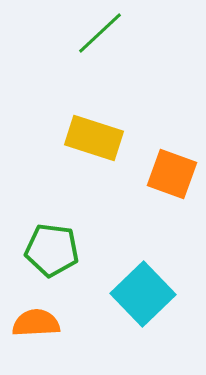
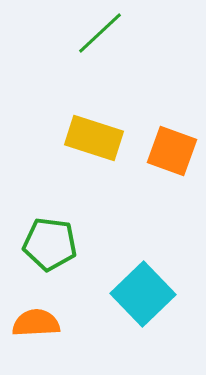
orange square: moved 23 px up
green pentagon: moved 2 px left, 6 px up
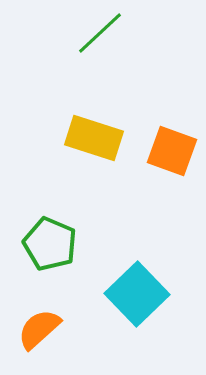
green pentagon: rotated 16 degrees clockwise
cyan square: moved 6 px left
orange semicircle: moved 3 px right, 6 px down; rotated 39 degrees counterclockwise
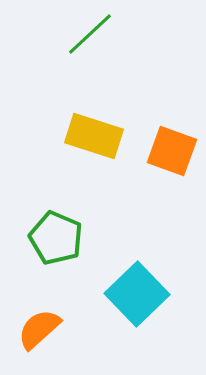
green line: moved 10 px left, 1 px down
yellow rectangle: moved 2 px up
green pentagon: moved 6 px right, 6 px up
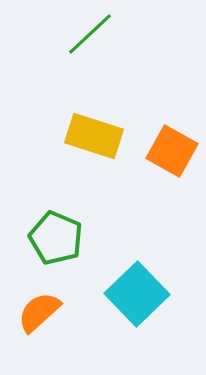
orange square: rotated 9 degrees clockwise
orange semicircle: moved 17 px up
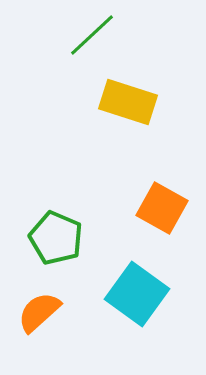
green line: moved 2 px right, 1 px down
yellow rectangle: moved 34 px right, 34 px up
orange square: moved 10 px left, 57 px down
cyan square: rotated 10 degrees counterclockwise
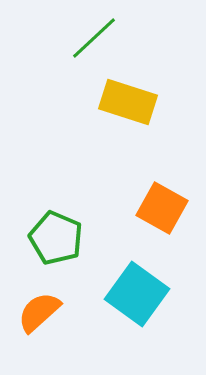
green line: moved 2 px right, 3 px down
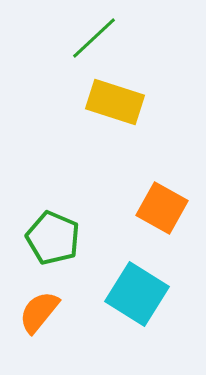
yellow rectangle: moved 13 px left
green pentagon: moved 3 px left
cyan square: rotated 4 degrees counterclockwise
orange semicircle: rotated 9 degrees counterclockwise
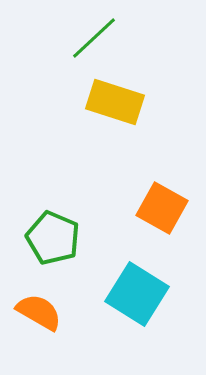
orange semicircle: rotated 81 degrees clockwise
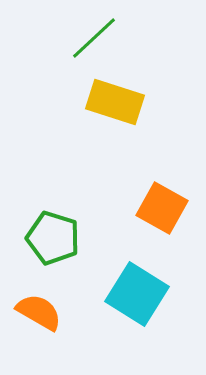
green pentagon: rotated 6 degrees counterclockwise
